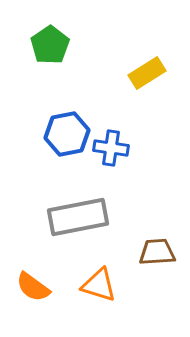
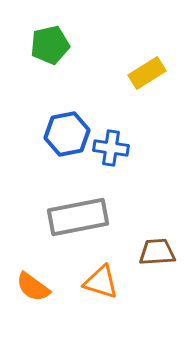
green pentagon: rotated 21 degrees clockwise
orange triangle: moved 2 px right, 3 px up
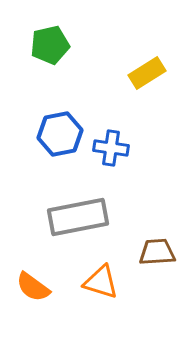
blue hexagon: moved 7 px left
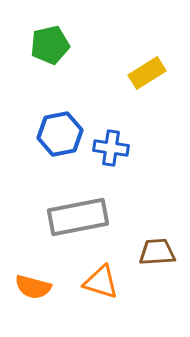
orange semicircle: rotated 21 degrees counterclockwise
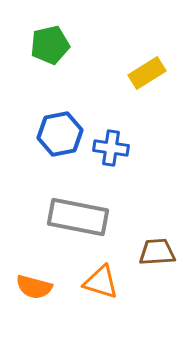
gray rectangle: rotated 22 degrees clockwise
orange semicircle: moved 1 px right
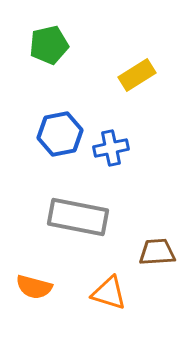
green pentagon: moved 1 px left
yellow rectangle: moved 10 px left, 2 px down
blue cross: rotated 20 degrees counterclockwise
orange triangle: moved 8 px right, 11 px down
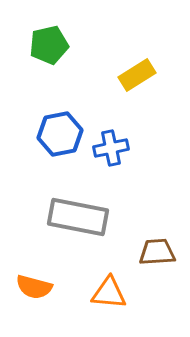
orange triangle: rotated 12 degrees counterclockwise
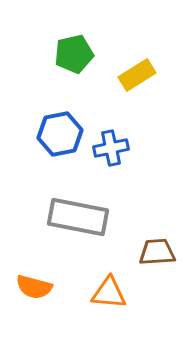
green pentagon: moved 25 px right, 9 px down
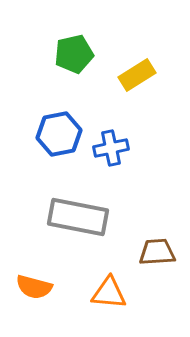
blue hexagon: moved 1 px left
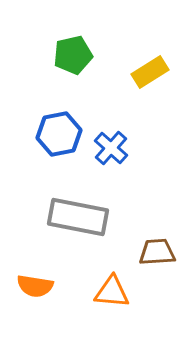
green pentagon: moved 1 px left, 1 px down
yellow rectangle: moved 13 px right, 3 px up
blue cross: rotated 36 degrees counterclockwise
orange semicircle: moved 1 px right, 1 px up; rotated 6 degrees counterclockwise
orange triangle: moved 3 px right, 1 px up
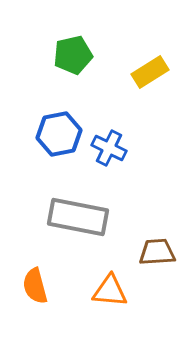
blue cross: moved 2 px left; rotated 16 degrees counterclockwise
orange semicircle: rotated 66 degrees clockwise
orange triangle: moved 2 px left, 1 px up
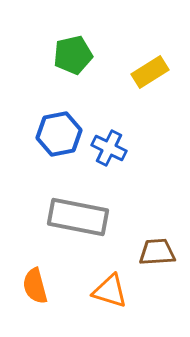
orange triangle: rotated 12 degrees clockwise
